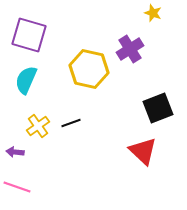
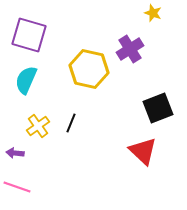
black line: rotated 48 degrees counterclockwise
purple arrow: moved 1 px down
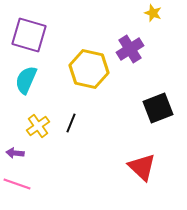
red triangle: moved 1 px left, 16 px down
pink line: moved 3 px up
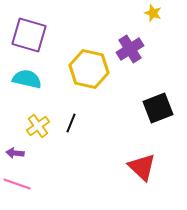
cyan semicircle: moved 1 px right, 1 px up; rotated 80 degrees clockwise
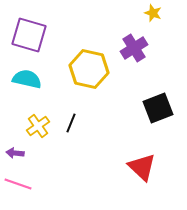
purple cross: moved 4 px right, 1 px up
pink line: moved 1 px right
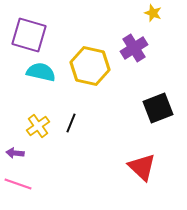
yellow hexagon: moved 1 px right, 3 px up
cyan semicircle: moved 14 px right, 7 px up
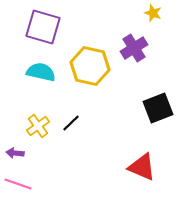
purple square: moved 14 px right, 8 px up
black line: rotated 24 degrees clockwise
red triangle: rotated 20 degrees counterclockwise
